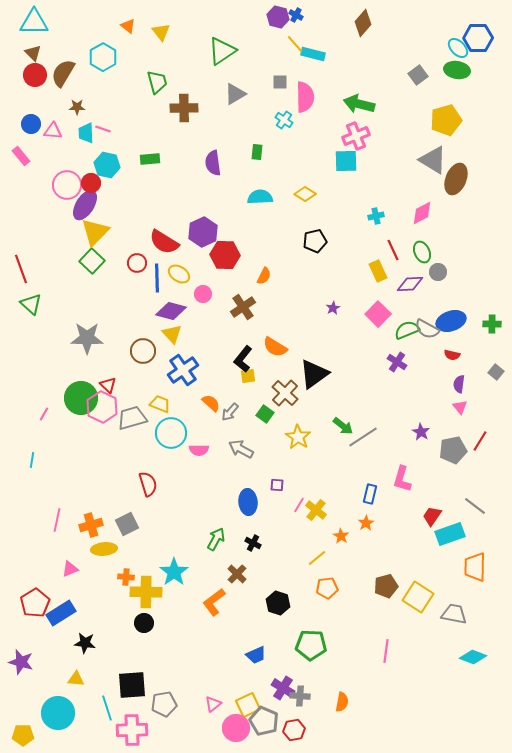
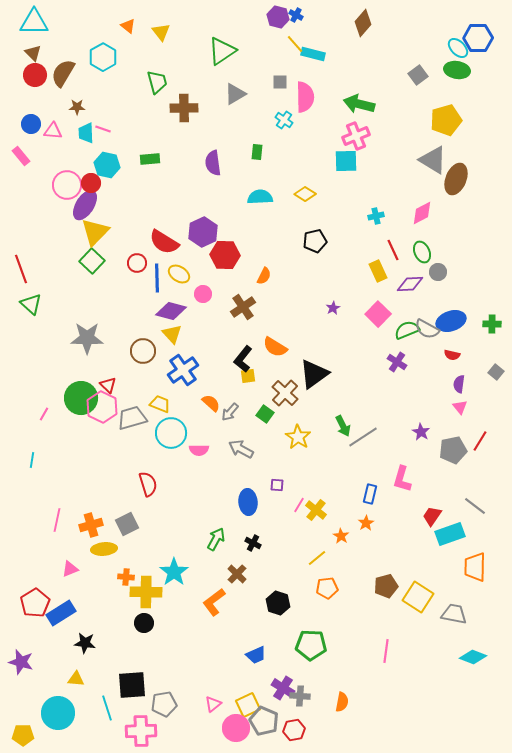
green arrow at (343, 426): rotated 25 degrees clockwise
pink cross at (132, 730): moved 9 px right, 1 px down
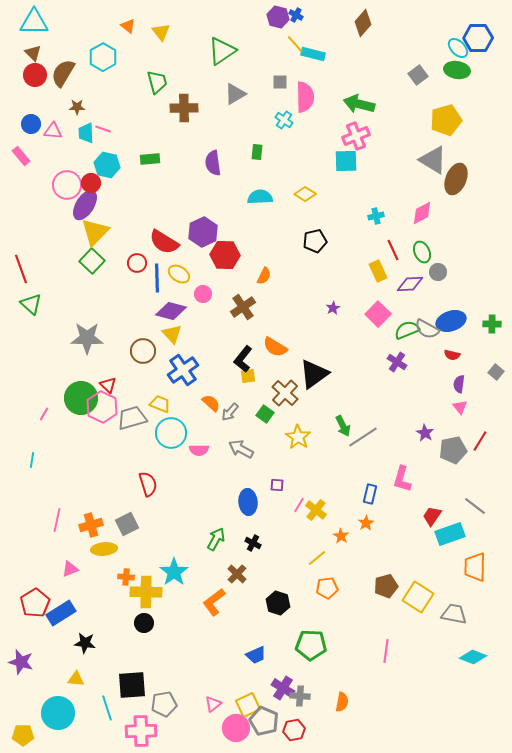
purple star at (421, 432): moved 4 px right, 1 px down
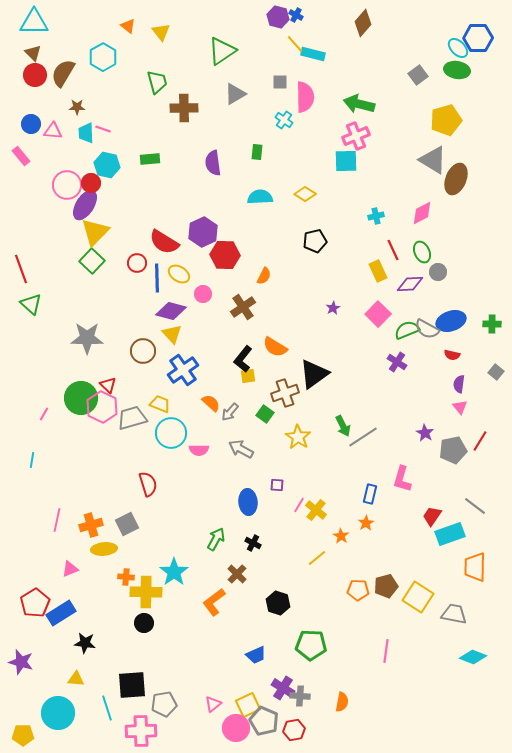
brown cross at (285, 393): rotated 28 degrees clockwise
orange pentagon at (327, 588): moved 31 px right, 2 px down; rotated 10 degrees clockwise
